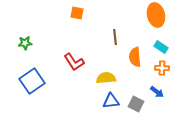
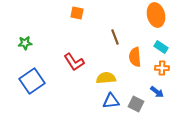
brown line: rotated 14 degrees counterclockwise
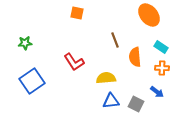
orange ellipse: moved 7 px left; rotated 25 degrees counterclockwise
brown line: moved 3 px down
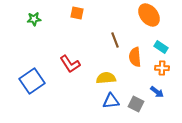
green star: moved 9 px right, 24 px up
red L-shape: moved 4 px left, 2 px down
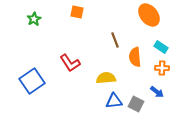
orange square: moved 1 px up
green star: rotated 24 degrees counterclockwise
red L-shape: moved 1 px up
blue triangle: moved 3 px right
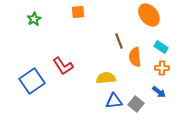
orange square: moved 1 px right; rotated 16 degrees counterclockwise
brown line: moved 4 px right, 1 px down
red L-shape: moved 7 px left, 3 px down
blue arrow: moved 2 px right
gray square: rotated 14 degrees clockwise
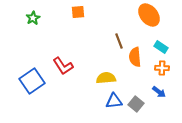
green star: moved 1 px left, 1 px up
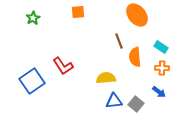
orange ellipse: moved 12 px left
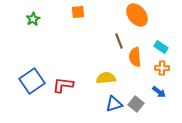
green star: moved 1 px down
red L-shape: moved 19 px down; rotated 130 degrees clockwise
blue triangle: moved 3 px down; rotated 12 degrees counterclockwise
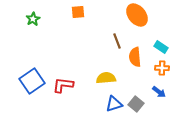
brown line: moved 2 px left
